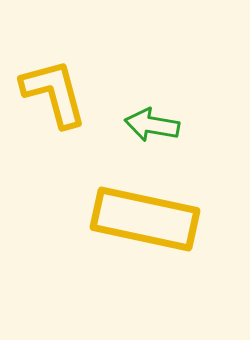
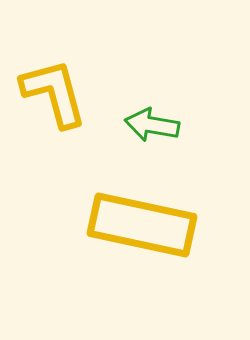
yellow rectangle: moved 3 px left, 6 px down
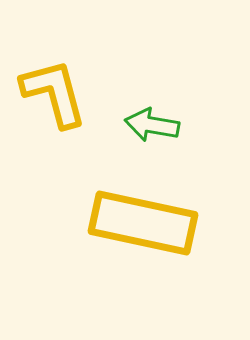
yellow rectangle: moved 1 px right, 2 px up
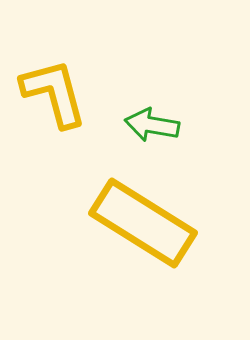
yellow rectangle: rotated 20 degrees clockwise
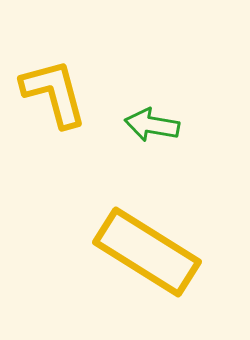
yellow rectangle: moved 4 px right, 29 px down
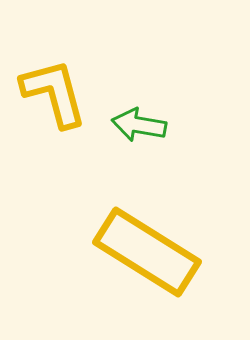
green arrow: moved 13 px left
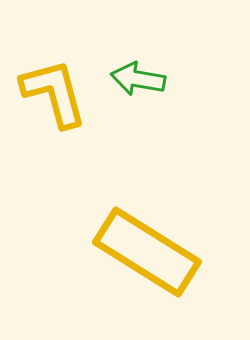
green arrow: moved 1 px left, 46 px up
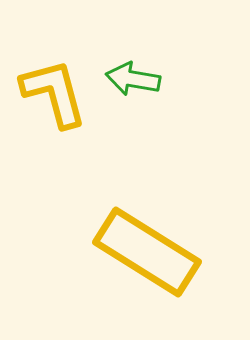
green arrow: moved 5 px left
